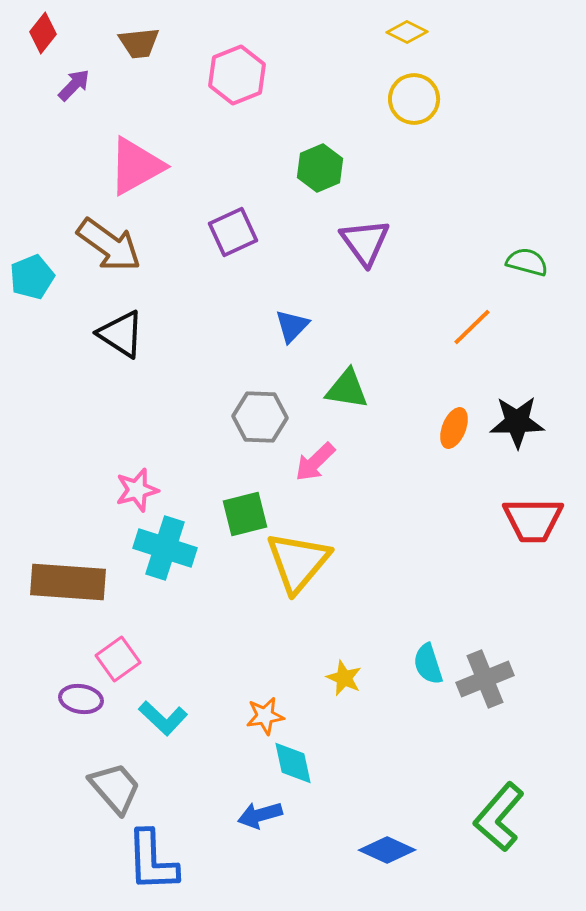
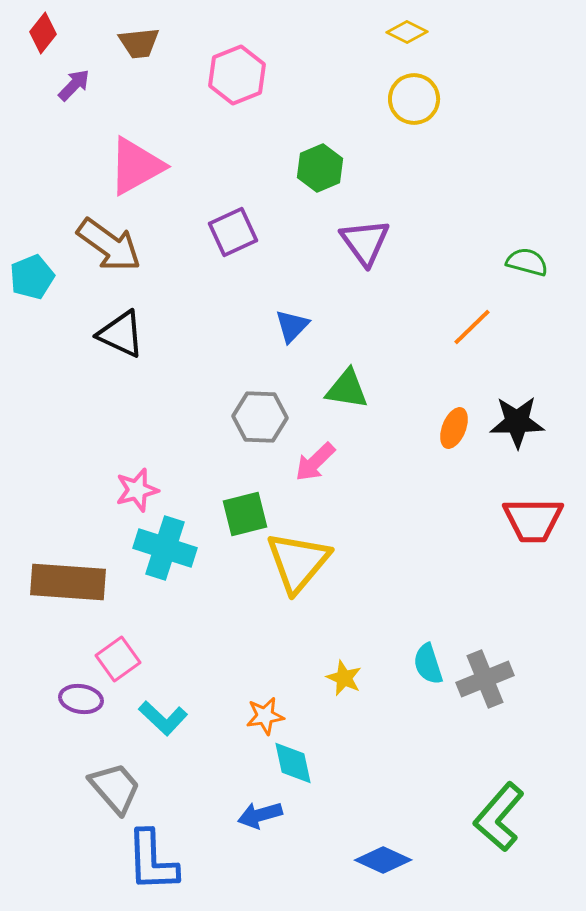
black triangle: rotated 8 degrees counterclockwise
blue diamond: moved 4 px left, 10 px down
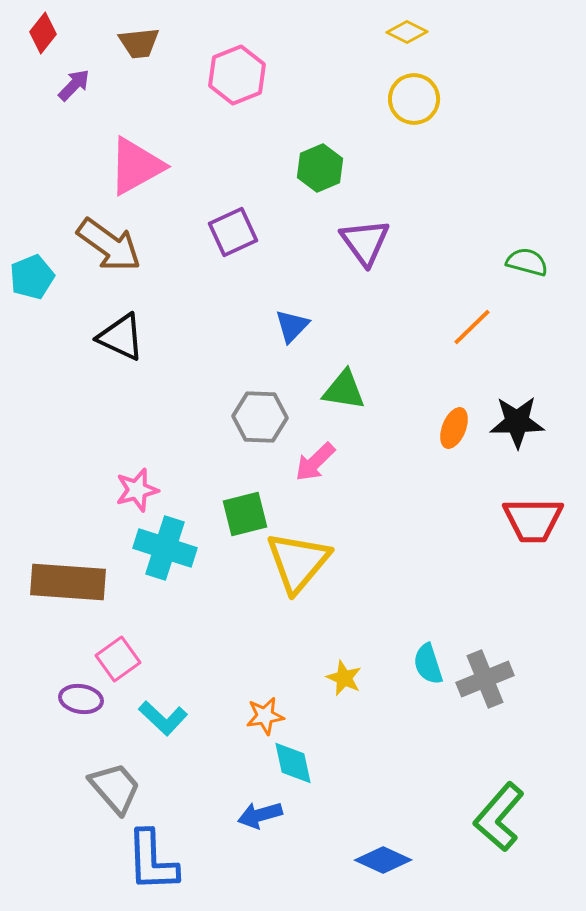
black triangle: moved 3 px down
green triangle: moved 3 px left, 1 px down
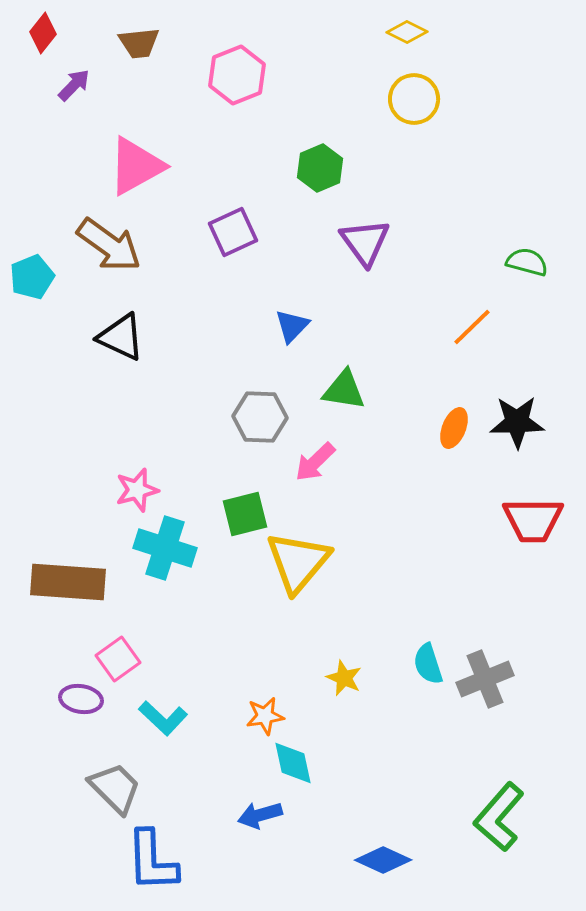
gray trapezoid: rotated 4 degrees counterclockwise
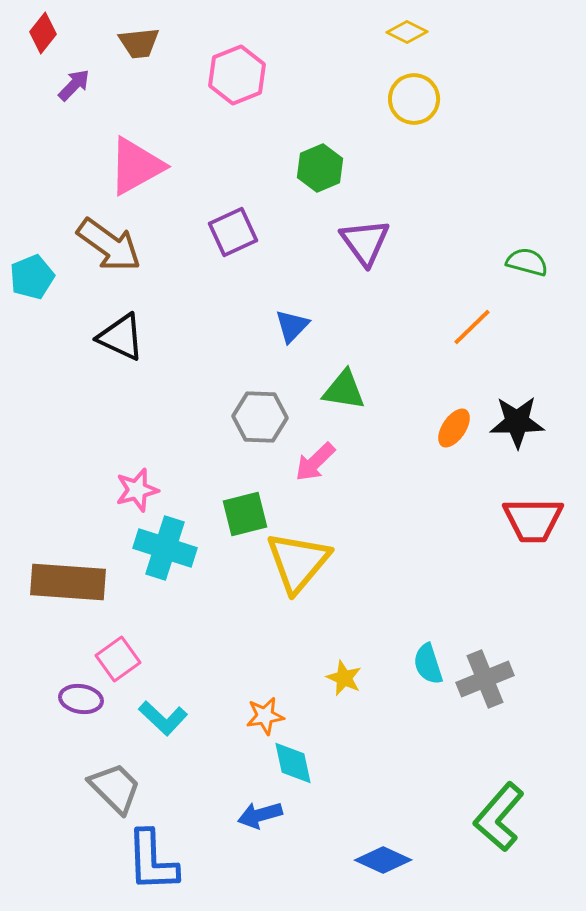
orange ellipse: rotated 12 degrees clockwise
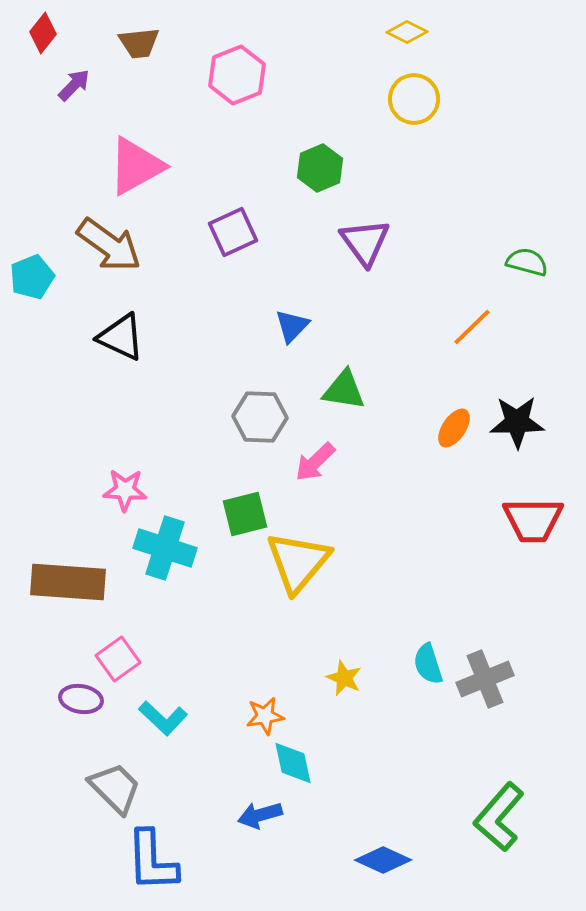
pink star: moved 12 px left; rotated 18 degrees clockwise
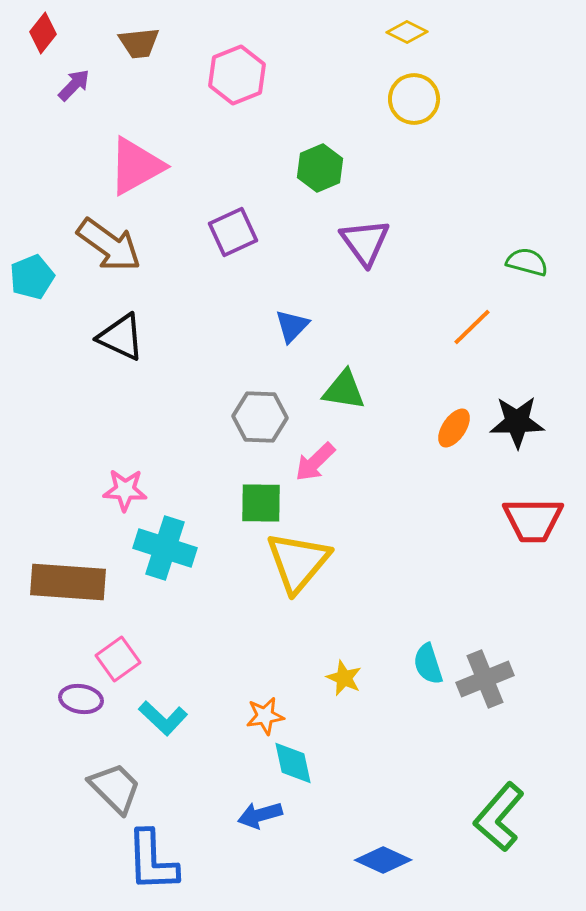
green square: moved 16 px right, 11 px up; rotated 15 degrees clockwise
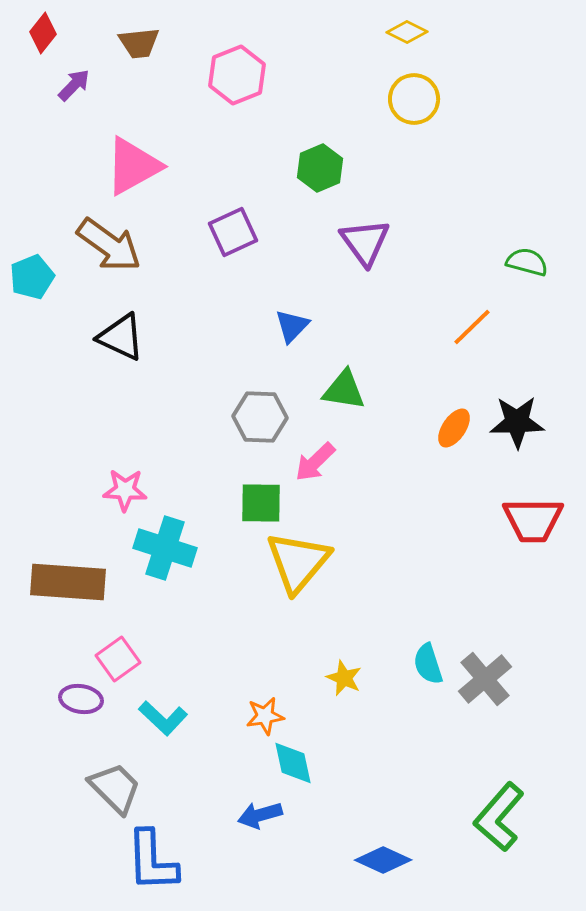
pink triangle: moved 3 px left
gray cross: rotated 18 degrees counterclockwise
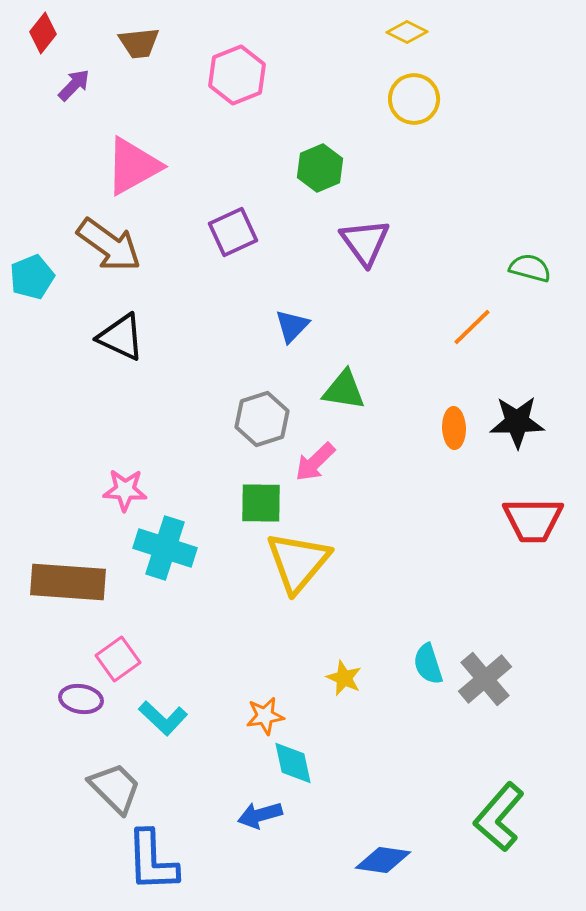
green semicircle: moved 3 px right, 6 px down
gray hexagon: moved 2 px right, 2 px down; rotated 20 degrees counterclockwise
orange ellipse: rotated 36 degrees counterclockwise
blue diamond: rotated 16 degrees counterclockwise
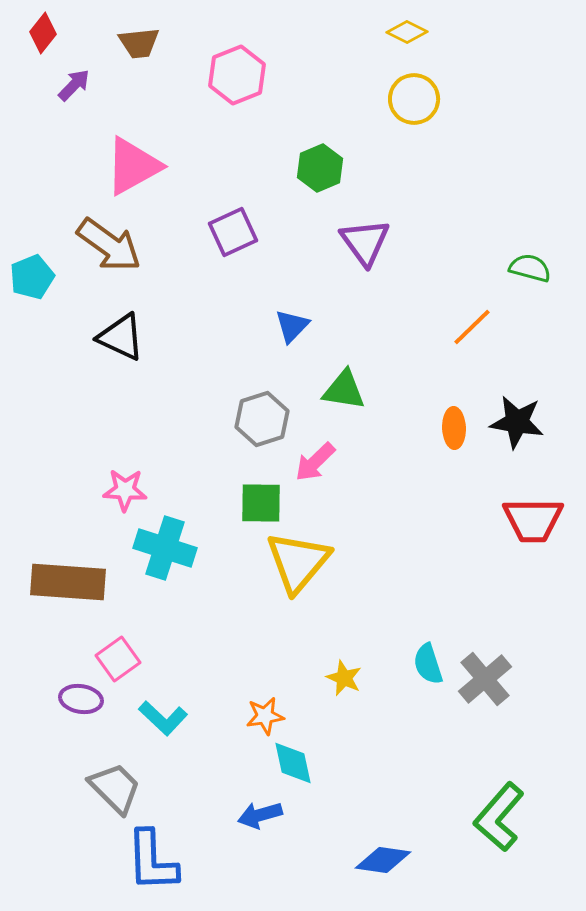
black star: rotated 10 degrees clockwise
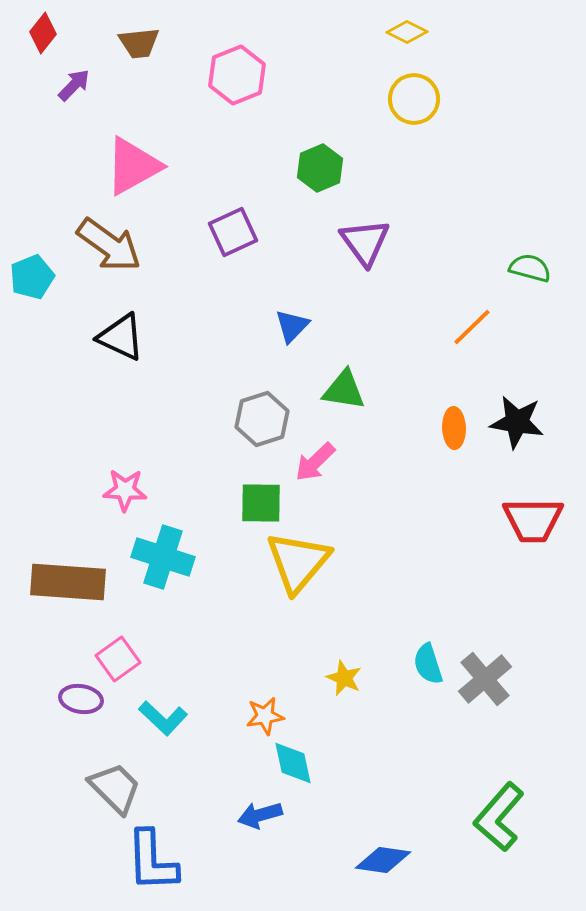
cyan cross: moved 2 px left, 9 px down
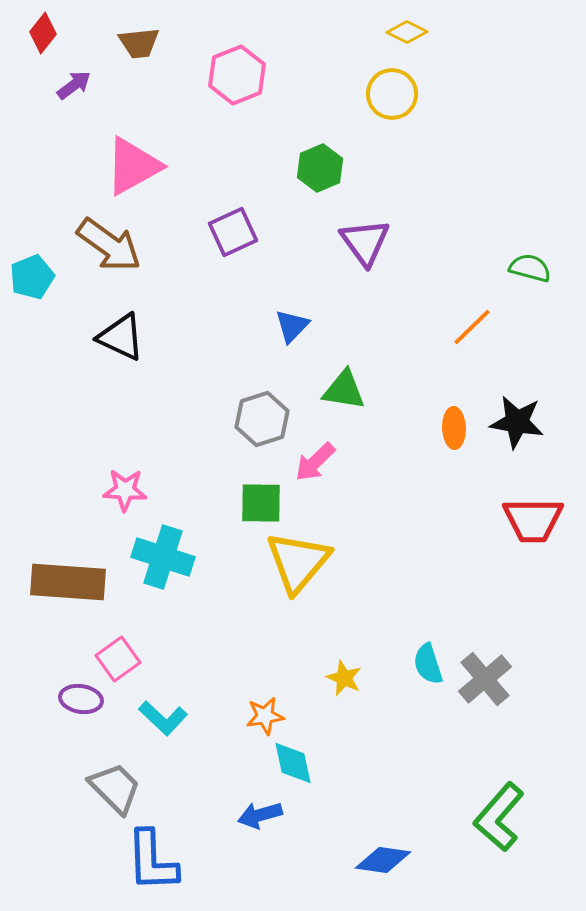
purple arrow: rotated 9 degrees clockwise
yellow circle: moved 22 px left, 5 px up
